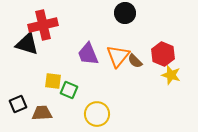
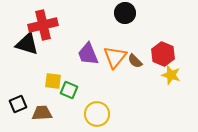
orange triangle: moved 3 px left, 1 px down
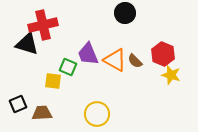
orange triangle: moved 3 px down; rotated 40 degrees counterclockwise
green square: moved 1 px left, 23 px up
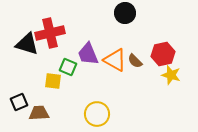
red cross: moved 7 px right, 8 px down
red hexagon: rotated 25 degrees clockwise
black square: moved 1 px right, 2 px up
brown trapezoid: moved 3 px left
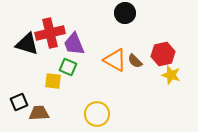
purple trapezoid: moved 14 px left, 10 px up
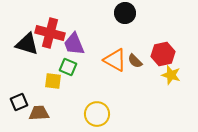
red cross: rotated 28 degrees clockwise
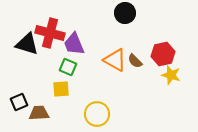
yellow square: moved 8 px right, 8 px down; rotated 12 degrees counterclockwise
